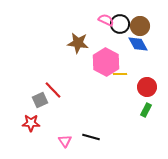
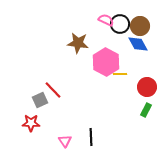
black line: rotated 72 degrees clockwise
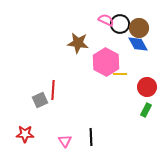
brown circle: moved 1 px left, 2 px down
red line: rotated 48 degrees clockwise
red star: moved 6 px left, 11 px down
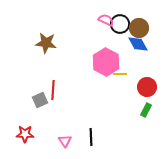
brown star: moved 32 px left
